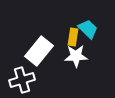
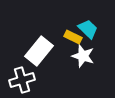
yellow rectangle: rotated 72 degrees counterclockwise
white star: moved 7 px right; rotated 20 degrees clockwise
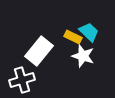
cyan trapezoid: moved 1 px right, 3 px down
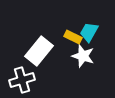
cyan trapezoid: rotated 105 degrees counterclockwise
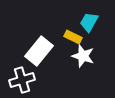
cyan trapezoid: moved 10 px up
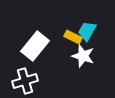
cyan trapezoid: moved 2 px left, 9 px down
white rectangle: moved 4 px left, 5 px up
white cross: moved 3 px right, 1 px down
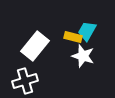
yellow rectangle: rotated 12 degrees counterclockwise
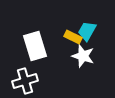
yellow rectangle: rotated 12 degrees clockwise
white rectangle: rotated 56 degrees counterclockwise
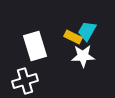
white star: rotated 20 degrees counterclockwise
